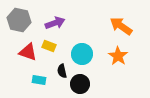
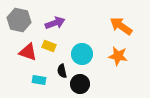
orange star: rotated 24 degrees counterclockwise
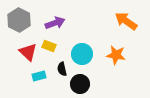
gray hexagon: rotated 15 degrees clockwise
orange arrow: moved 5 px right, 5 px up
red triangle: rotated 24 degrees clockwise
orange star: moved 2 px left, 1 px up
black semicircle: moved 2 px up
cyan rectangle: moved 4 px up; rotated 24 degrees counterclockwise
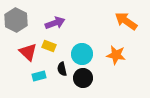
gray hexagon: moved 3 px left
black circle: moved 3 px right, 6 px up
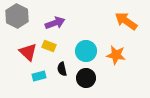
gray hexagon: moved 1 px right, 4 px up
cyan circle: moved 4 px right, 3 px up
black circle: moved 3 px right
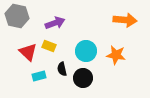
gray hexagon: rotated 15 degrees counterclockwise
orange arrow: moved 1 px left, 1 px up; rotated 150 degrees clockwise
black circle: moved 3 px left
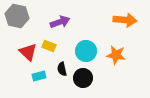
purple arrow: moved 5 px right, 1 px up
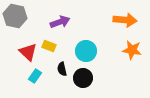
gray hexagon: moved 2 px left
orange star: moved 16 px right, 5 px up
cyan rectangle: moved 4 px left; rotated 40 degrees counterclockwise
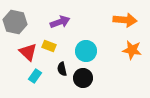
gray hexagon: moved 6 px down
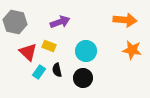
black semicircle: moved 5 px left, 1 px down
cyan rectangle: moved 4 px right, 4 px up
